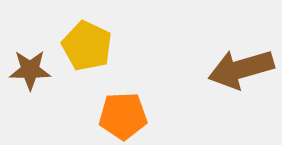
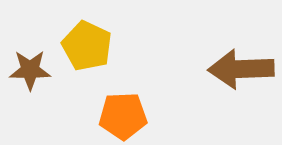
brown arrow: rotated 14 degrees clockwise
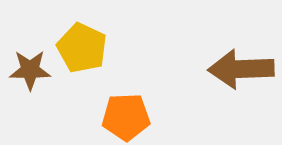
yellow pentagon: moved 5 px left, 2 px down
orange pentagon: moved 3 px right, 1 px down
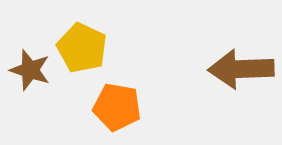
brown star: rotated 18 degrees clockwise
orange pentagon: moved 9 px left, 10 px up; rotated 12 degrees clockwise
